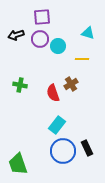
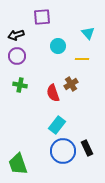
cyan triangle: rotated 32 degrees clockwise
purple circle: moved 23 px left, 17 px down
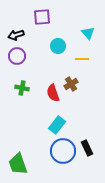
green cross: moved 2 px right, 3 px down
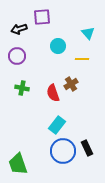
black arrow: moved 3 px right, 6 px up
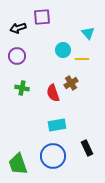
black arrow: moved 1 px left, 1 px up
cyan circle: moved 5 px right, 4 px down
brown cross: moved 1 px up
cyan rectangle: rotated 42 degrees clockwise
blue circle: moved 10 px left, 5 px down
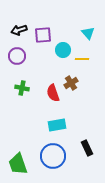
purple square: moved 1 px right, 18 px down
black arrow: moved 1 px right, 2 px down
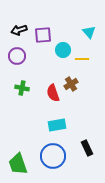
cyan triangle: moved 1 px right, 1 px up
brown cross: moved 1 px down
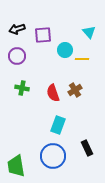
black arrow: moved 2 px left, 1 px up
cyan circle: moved 2 px right
brown cross: moved 4 px right, 6 px down
cyan rectangle: moved 1 px right; rotated 60 degrees counterclockwise
green trapezoid: moved 2 px left, 2 px down; rotated 10 degrees clockwise
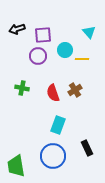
purple circle: moved 21 px right
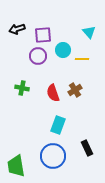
cyan circle: moved 2 px left
